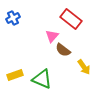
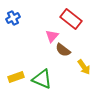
yellow rectangle: moved 1 px right, 2 px down
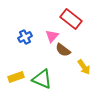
blue cross: moved 12 px right, 19 px down
